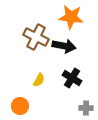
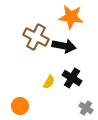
yellow semicircle: moved 10 px right, 2 px down
gray cross: rotated 32 degrees clockwise
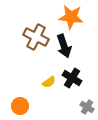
black arrow: rotated 60 degrees clockwise
yellow semicircle: rotated 24 degrees clockwise
gray cross: moved 1 px right, 1 px up
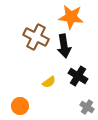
black arrow: rotated 10 degrees clockwise
black cross: moved 6 px right, 2 px up
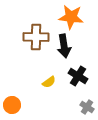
brown cross: rotated 25 degrees counterclockwise
orange circle: moved 8 px left, 1 px up
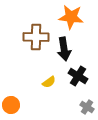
black arrow: moved 3 px down
orange circle: moved 1 px left
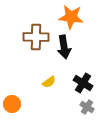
black arrow: moved 2 px up
black cross: moved 5 px right, 7 px down
orange circle: moved 1 px right, 1 px up
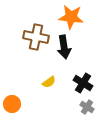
brown cross: rotated 10 degrees clockwise
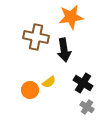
orange star: rotated 15 degrees counterclockwise
black arrow: moved 3 px down
orange circle: moved 18 px right, 14 px up
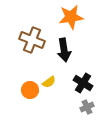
brown cross: moved 4 px left, 3 px down; rotated 10 degrees clockwise
gray cross: rotated 32 degrees clockwise
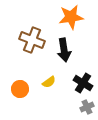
orange circle: moved 10 px left, 1 px up
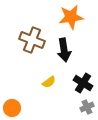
orange circle: moved 8 px left, 19 px down
